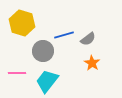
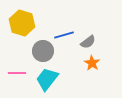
gray semicircle: moved 3 px down
cyan trapezoid: moved 2 px up
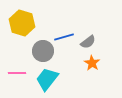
blue line: moved 2 px down
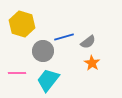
yellow hexagon: moved 1 px down
cyan trapezoid: moved 1 px right, 1 px down
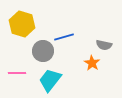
gray semicircle: moved 16 px right, 3 px down; rotated 49 degrees clockwise
cyan trapezoid: moved 2 px right
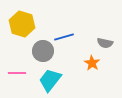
gray semicircle: moved 1 px right, 2 px up
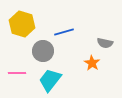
blue line: moved 5 px up
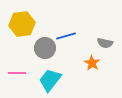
yellow hexagon: rotated 25 degrees counterclockwise
blue line: moved 2 px right, 4 px down
gray circle: moved 2 px right, 3 px up
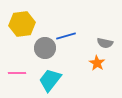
orange star: moved 5 px right
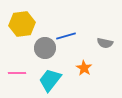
orange star: moved 13 px left, 5 px down
